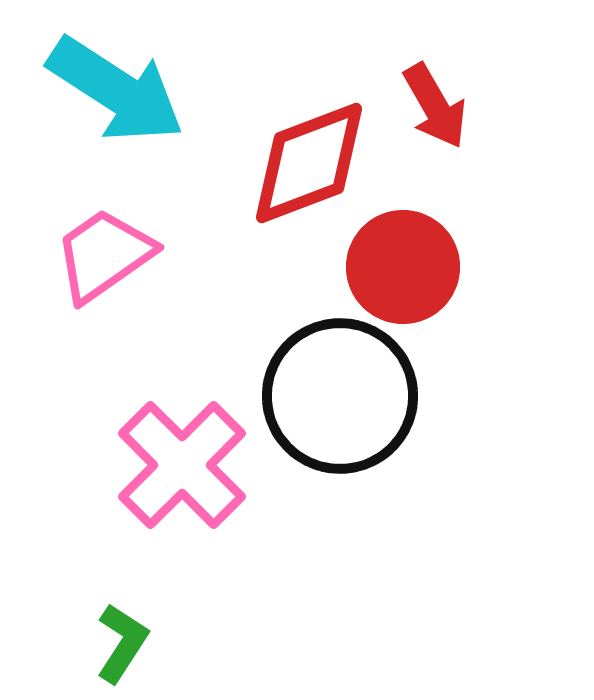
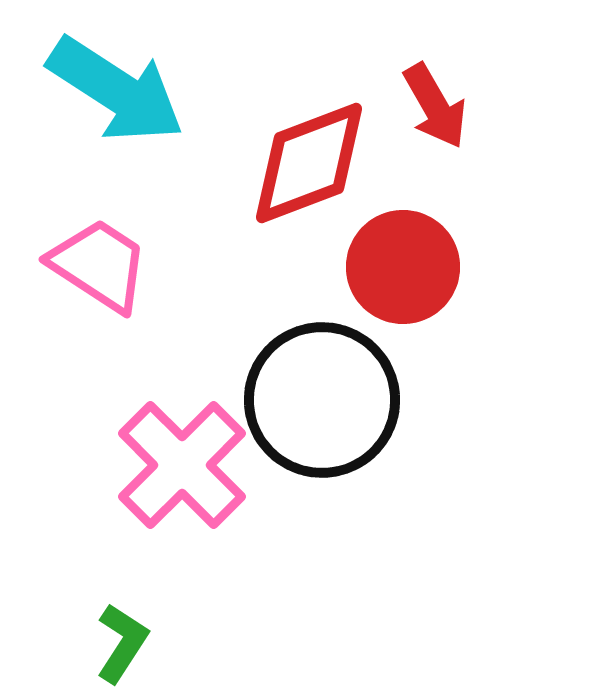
pink trapezoid: moved 5 px left, 10 px down; rotated 68 degrees clockwise
black circle: moved 18 px left, 4 px down
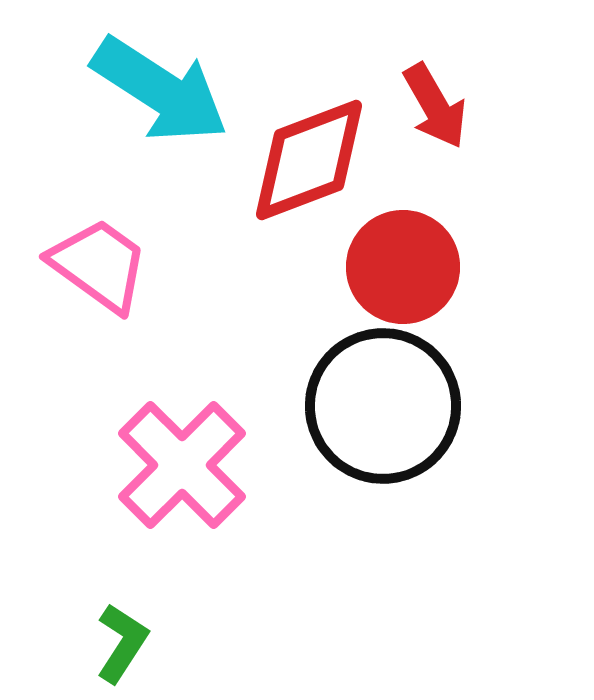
cyan arrow: moved 44 px right
red diamond: moved 3 px up
pink trapezoid: rotated 3 degrees clockwise
black circle: moved 61 px right, 6 px down
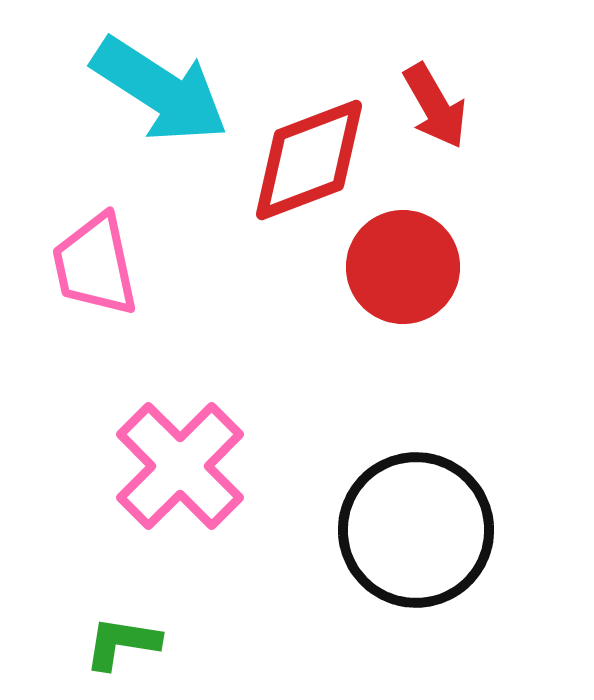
pink trapezoid: moved 4 px left; rotated 138 degrees counterclockwise
black circle: moved 33 px right, 124 px down
pink cross: moved 2 px left, 1 px down
green L-shape: rotated 114 degrees counterclockwise
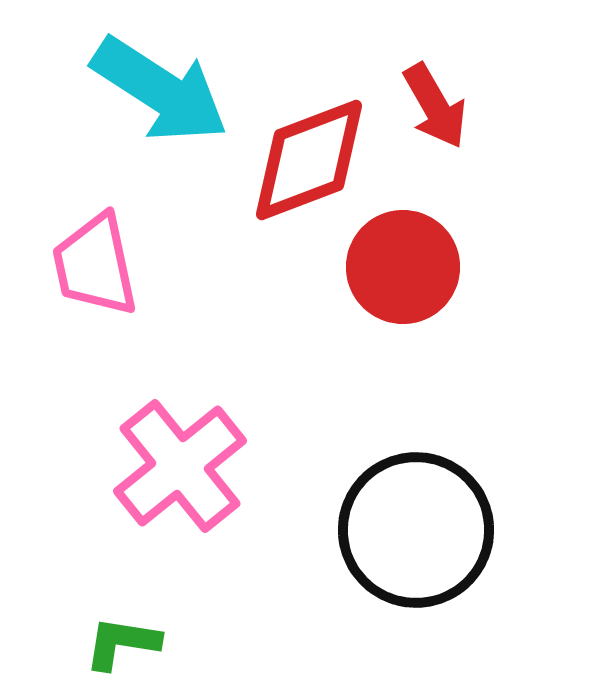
pink cross: rotated 6 degrees clockwise
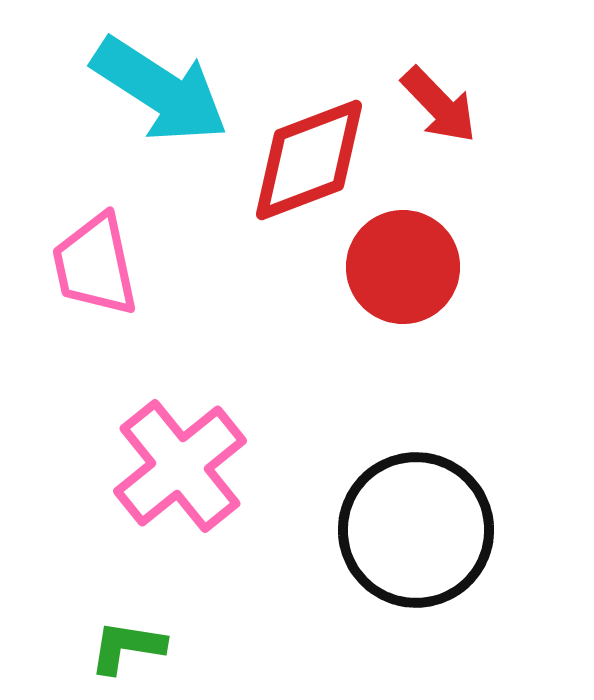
red arrow: moved 4 px right, 1 px up; rotated 14 degrees counterclockwise
green L-shape: moved 5 px right, 4 px down
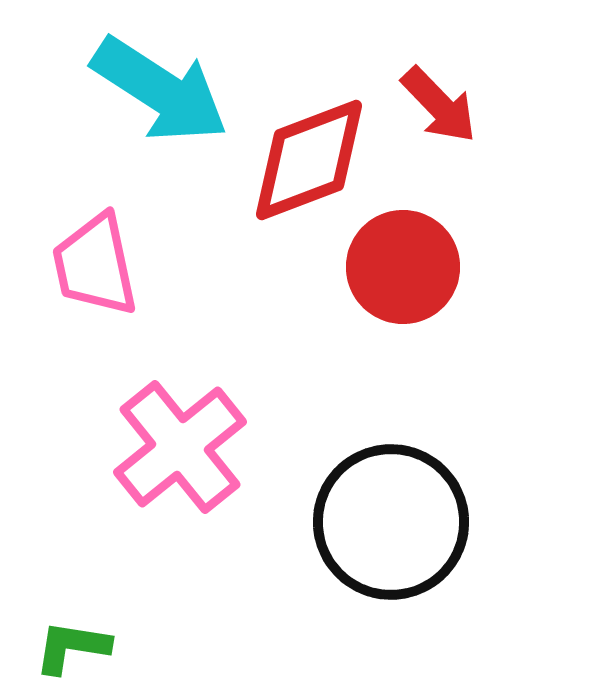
pink cross: moved 19 px up
black circle: moved 25 px left, 8 px up
green L-shape: moved 55 px left
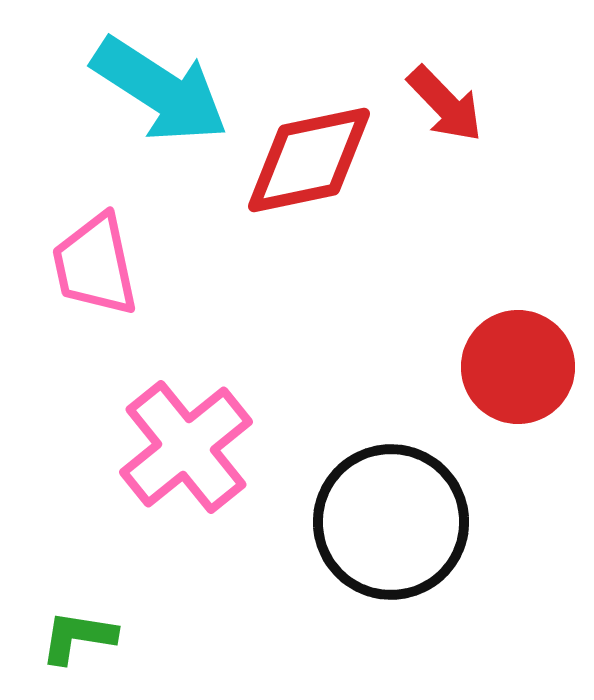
red arrow: moved 6 px right, 1 px up
red diamond: rotated 9 degrees clockwise
red circle: moved 115 px right, 100 px down
pink cross: moved 6 px right
green L-shape: moved 6 px right, 10 px up
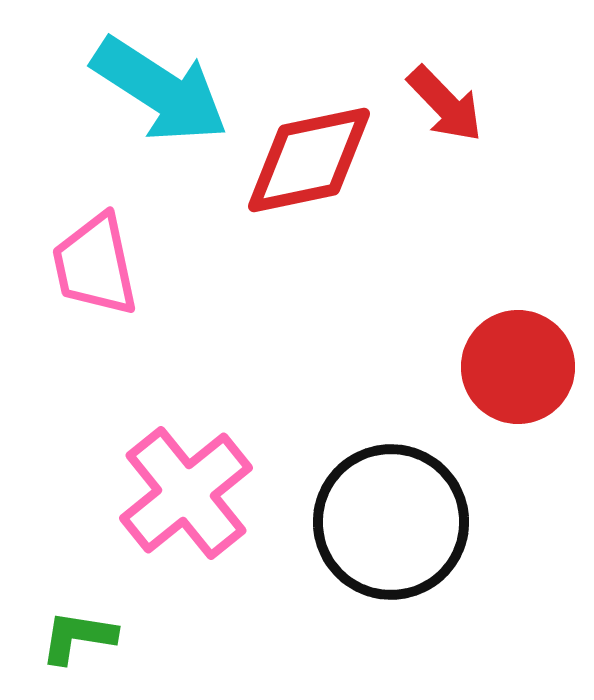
pink cross: moved 46 px down
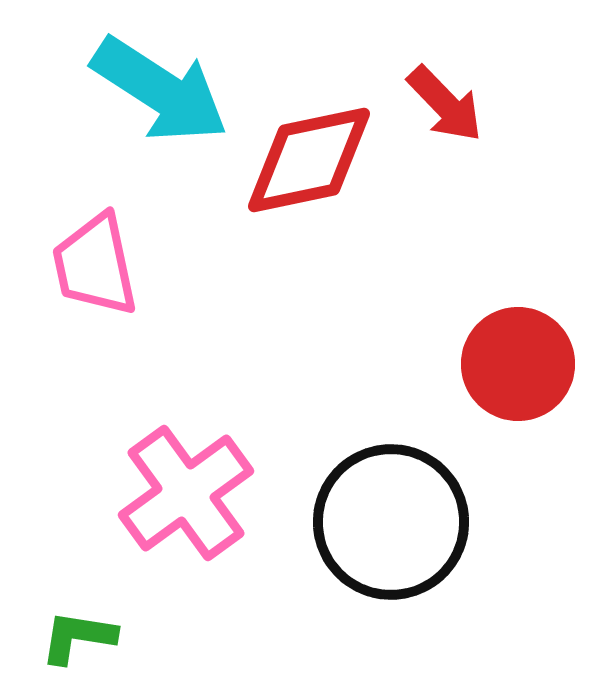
red circle: moved 3 px up
pink cross: rotated 3 degrees clockwise
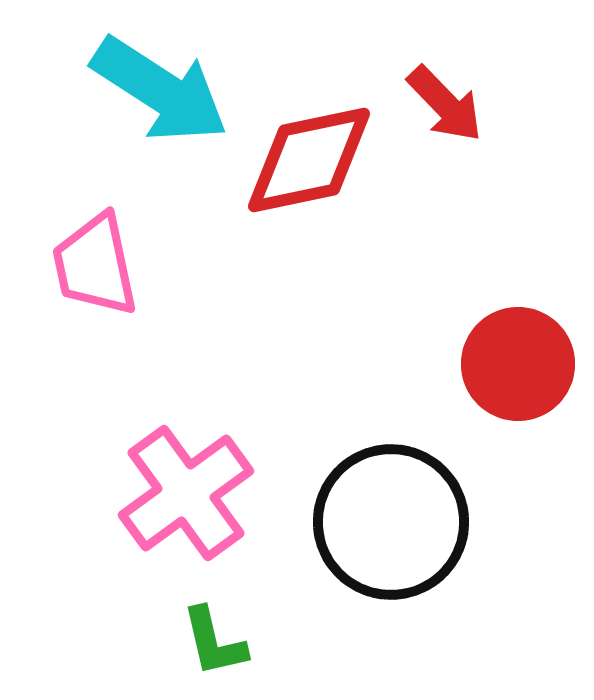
green L-shape: moved 136 px right, 5 px down; rotated 112 degrees counterclockwise
